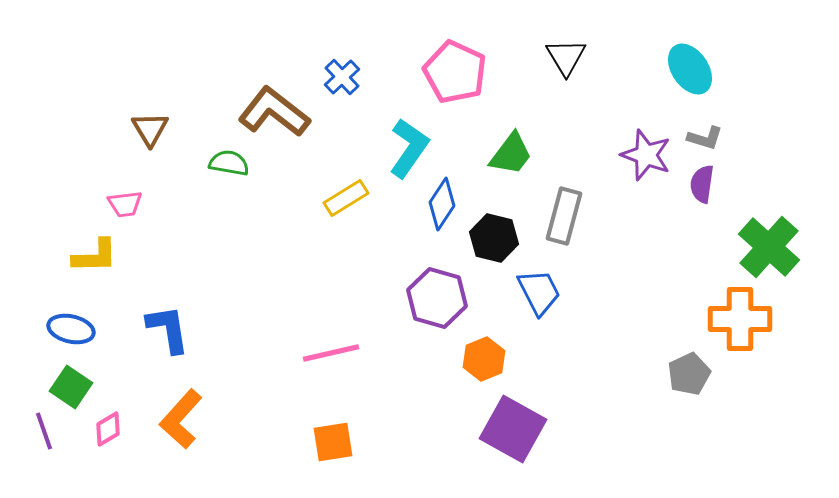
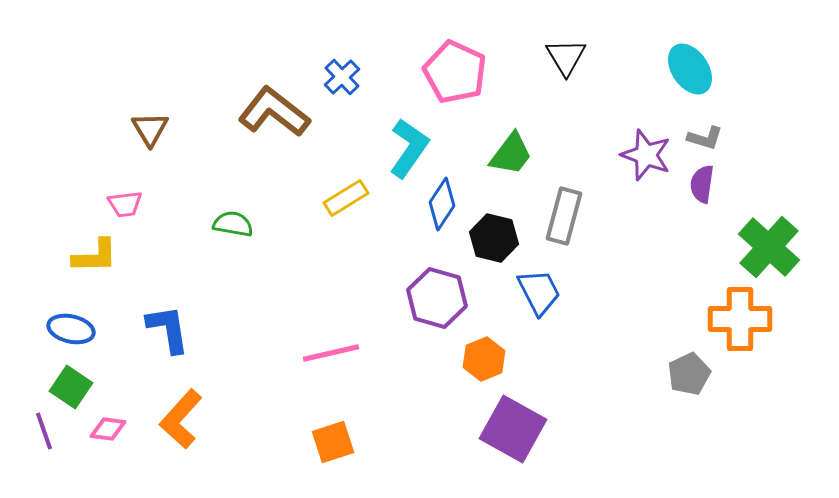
green semicircle: moved 4 px right, 61 px down
pink diamond: rotated 39 degrees clockwise
orange square: rotated 9 degrees counterclockwise
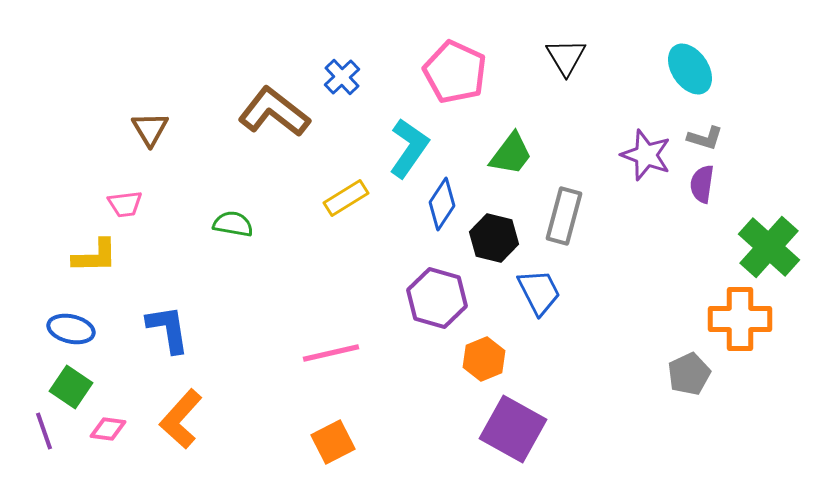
orange square: rotated 9 degrees counterclockwise
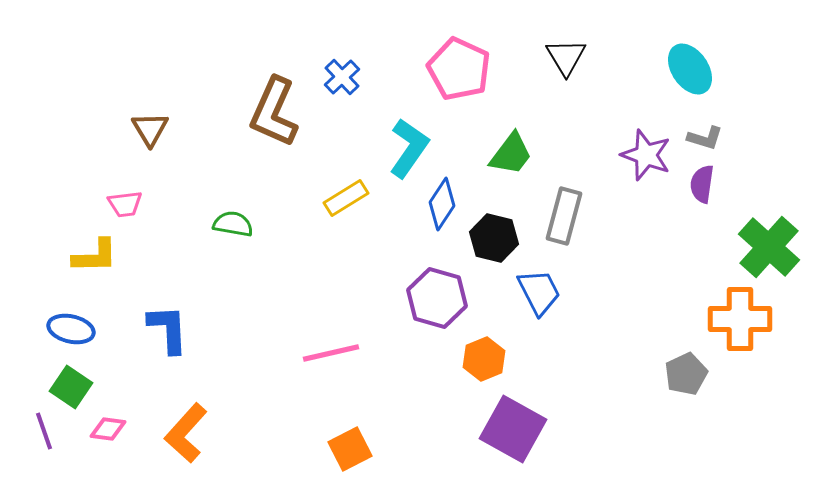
pink pentagon: moved 4 px right, 3 px up
brown L-shape: rotated 104 degrees counterclockwise
blue L-shape: rotated 6 degrees clockwise
gray pentagon: moved 3 px left
orange L-shape: moved 5 px right, 14 px down
orange square: moved 17 px right, 7 px down
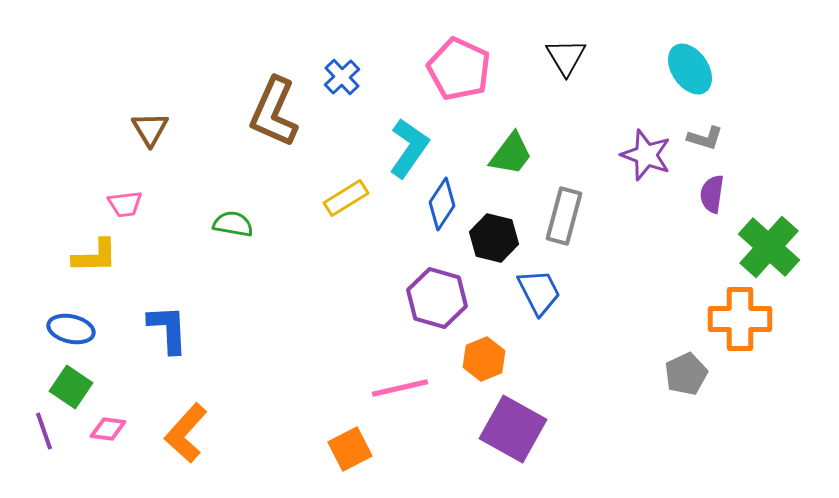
purple semicircle: moved 10 px right, 10 px down
pink line: moved 69 px right, 35 px down
